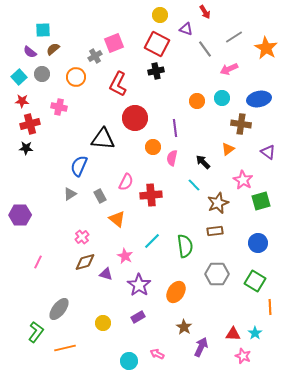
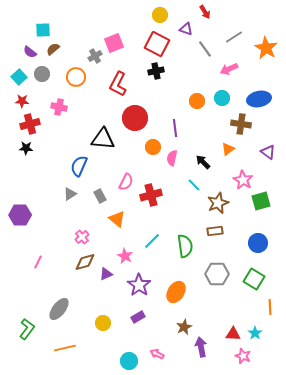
red cross at (151, 195): rotated 10 degrees counterclockwise
purple triangle at (106, 274): rotated 40 degrees counterclockwise
green square at (255, 281): moved 1 px left, 2 px up
brown star at (184, 327): rotated 14 degrees clockwise
green L-shape at (36, 332): moved 9 px left, 3 px up
purple arrow at (201, 347): rotated 36 degrees counterclockwise
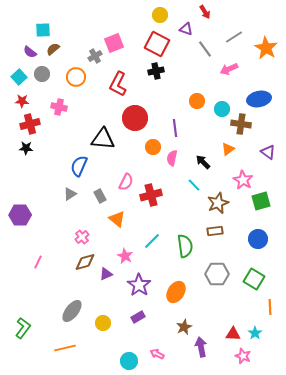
cyan circle at (222, 98): moved 11 px down
blue circle at (258, 243): moved 4 px up
gray ellipse at (59, 309): moved 13 px right, 2 px down
green L-shape at (27, 329): moved 4 px left, 1 px up
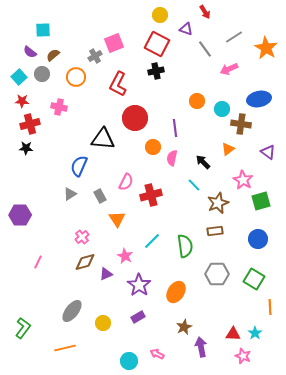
brown semicircle at (53, 49): moved 6 px down
orange triangle at (117, 219): rotated 18 degrees clockwise
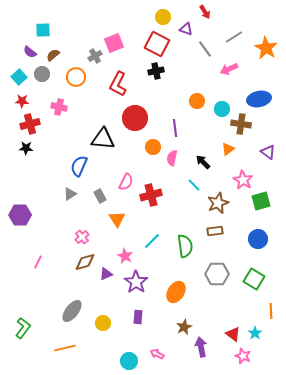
yellow circle at (160, 15): moved 3 px right, 2 px down
purple star at (139, 285): moved 3 px left, 3 px up
orange line at (270, 307): moved 1 px right, 4 px down
purple rectangle at (138, 317): rotated 56 degrees counterclockwise
red triangle at (233, 334): rotated 35 degrees clockwise
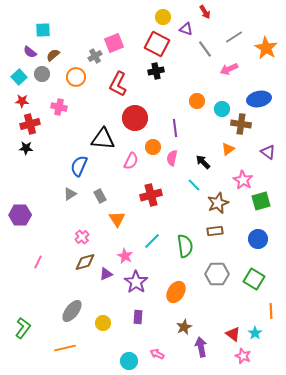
pink semicircle at (126, 182): moved 5 px right, 21 px up
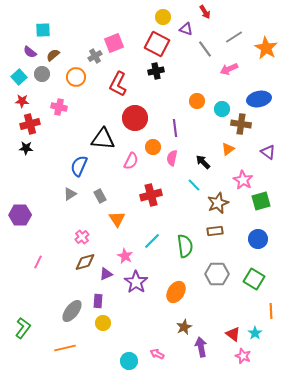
purple rectangle at (138, 317): moved 40 px left, 16 px up
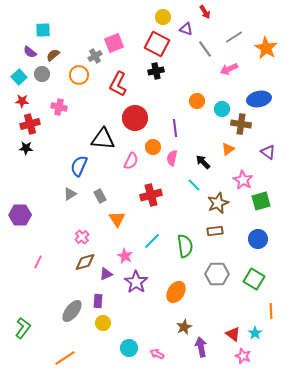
orange circle at (76, 77): moved 3 px right, 2 px up
orange line at (65, 348): moved 10 px down; rotated 20 degrees counterclockwise
cyan circle at (129, 361): moved 13 px up
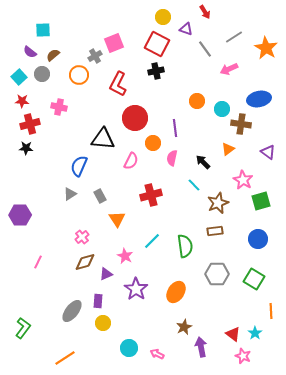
orange circle at (153, 147): moved 4 px up
purple star at (136, 282): moved 7 px down
